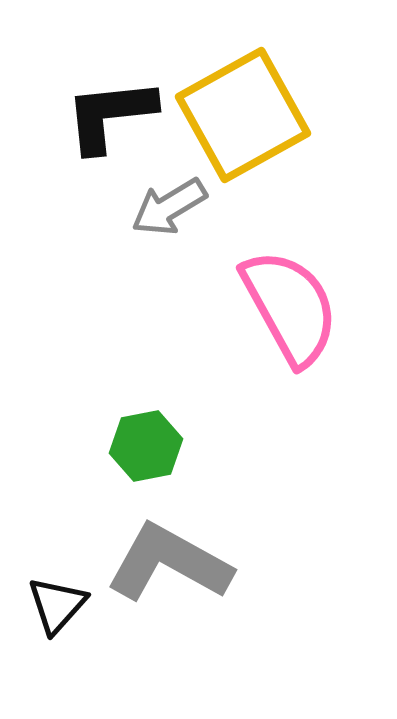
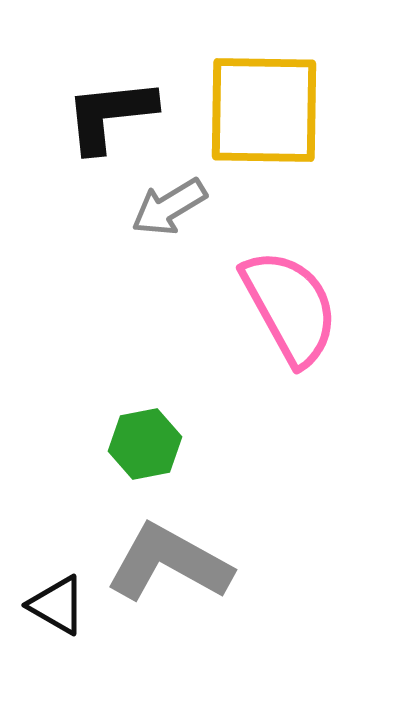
yellow square: moved 21 px right, 5 px up; rotated 30 degrees clockwise
green hexagon: moved 1 px left, 2 px up
black triangle: rotated 42 degrees counterclockwise
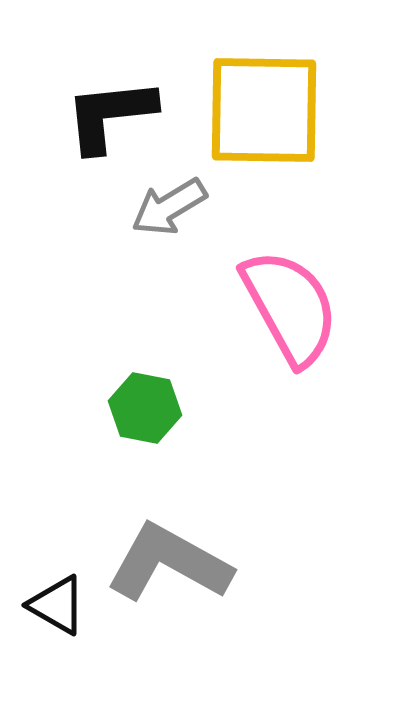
green hexagon: moved 36 px up; rotated 22 degrees clockwise
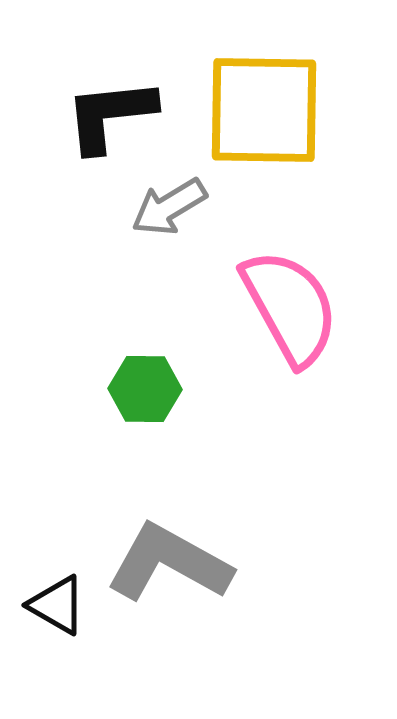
green hexagon: moved 19 px up; rotated 10 degrees counterclockwise
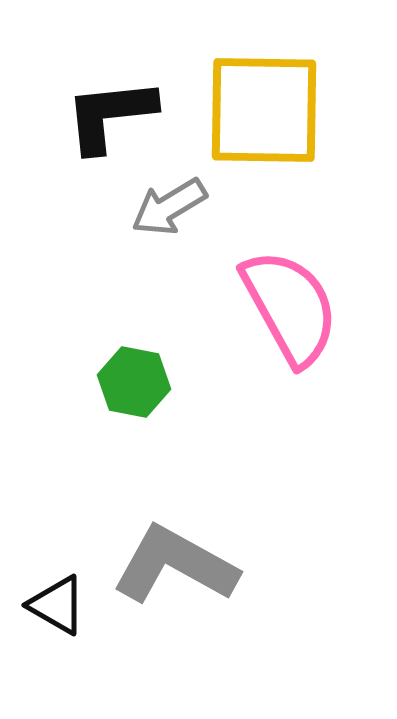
green hexagon: moved 11 px left, 7 px up; rotated 10 degrees clockwise
gray L-shape: moved 6 px right, 2 px down
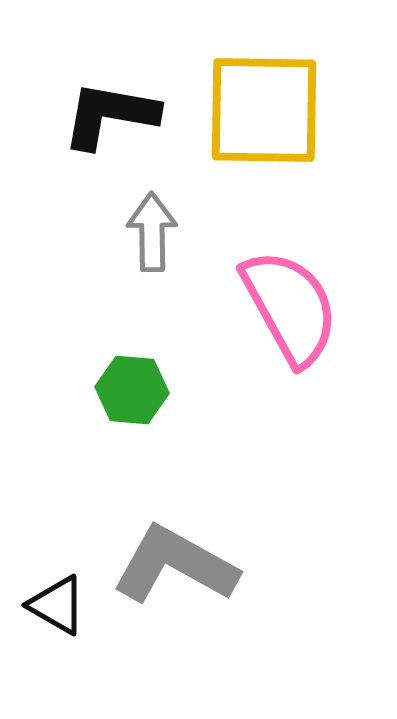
black L-shape: rotated 16 degrees clockwise
gray arrow: moved 17 px left, 25 px down; rotated 120 degrees clockwise
green hexagon: moved 2 px left, 8 px down; rotated 6 degrees counterclockwise
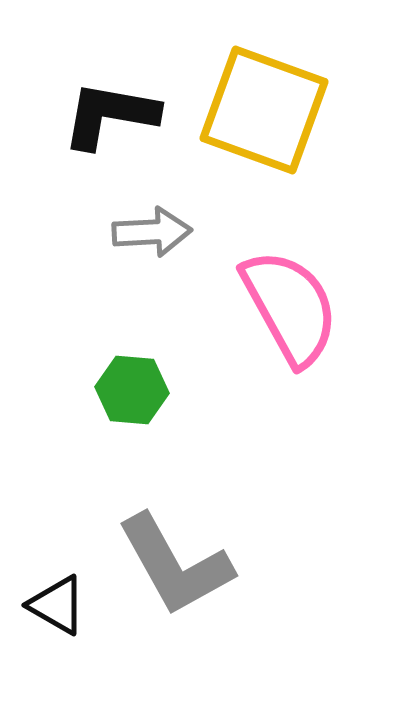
yellow square: rotated 19 degrees clockwise
gray arrow: rotated 88 degrees clockwise
gray L-shape: rotated 148 degrees counterclockwise
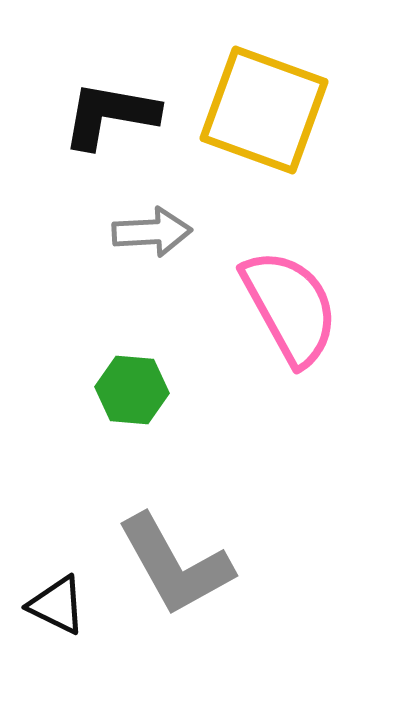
black triangle: rotated 4 degrees counterclockwise
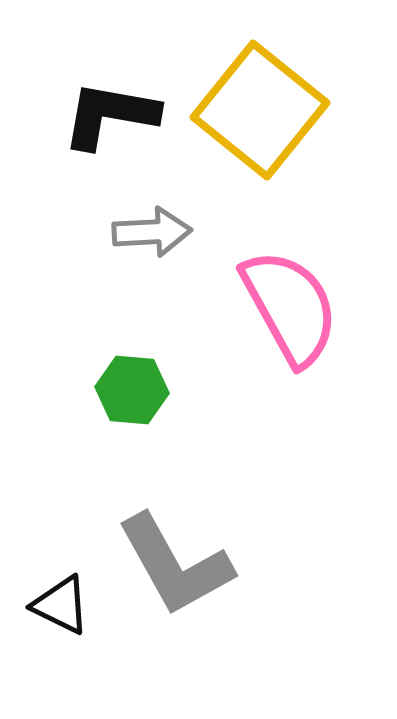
yellow square: moved 4 px left; rotated 19 degrees clockwise
black triangle: moved 4 px right
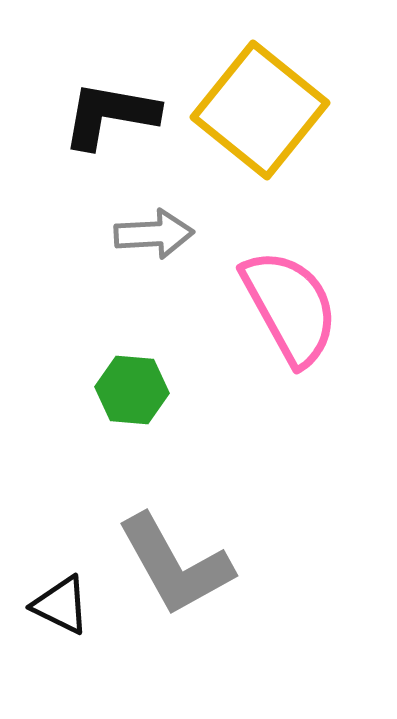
gray arrow: moved 2 px right, 2 px down
